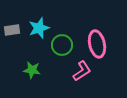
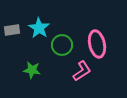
cyan star: rotated 20 degrees counterclockwise
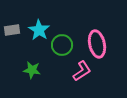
cyan star: moved 2 px down
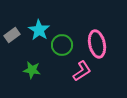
gray rectangle: moved 5 px down; rotated 28 degrees counterclockwise
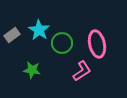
green circle: moved 2 px up
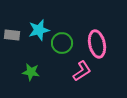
cyan star: rotated 25 degrees clockwise
gray rectangle: rotated 42 degrees clockwise
green star: moved 1 px left, 2 px down
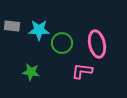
cyan star: rotated 15 degrees clockwise
gray rectangle: moved 9 px up
pink L-shape: rotated 140 degrees counterclockwise
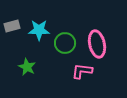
gray rectangle: rotated 21 degrees counterclockwise
green circle: moved 3 px right
green star: moved 4 px left, 5 px up; rotated 18 degrees clockwise
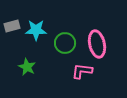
cyan star: moved 3 px left
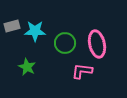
cyan star: moved 1 px left, 1 px down
